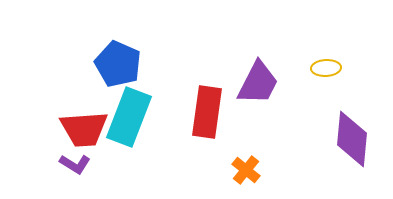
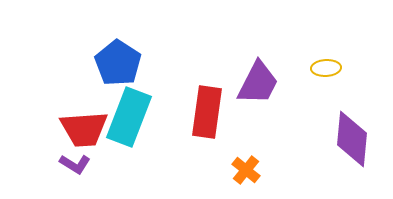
blue pentagon: moved 1 px up; rotated 9 degrees clockwise
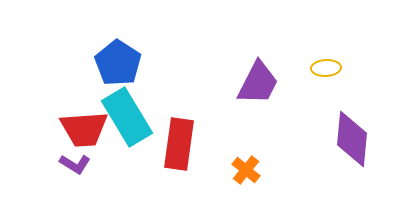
red rectangle: moved 28 px left, 32 px down
cyan rectangle: moved 2 px left; rotated 52 degrees counterclockwise
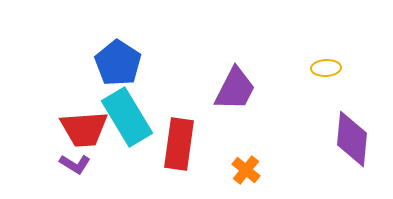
purple trapezoid: moved 23 px left, 6 px down
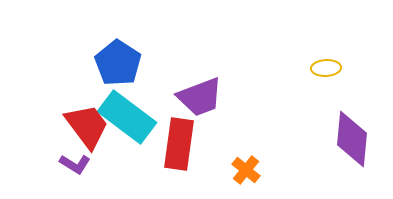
purple trapezoid: moved 35 px left, 8 px down; rotated 42 degrees clockwise
cyan rectangle: rotated 22 degrees counterclockwise
red trapezoid: moved 3 px right, 3 px up; rotated 123 degrees counterclockwise
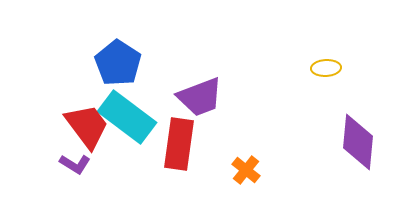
purple diamond: moved 6 px right, 3 px down
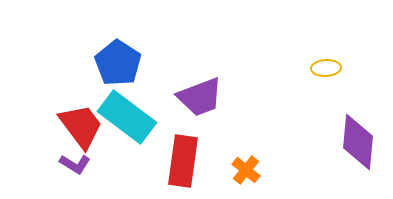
red trapezoid: moved 6 px left
red rectangle: moved 4 px right, 17 px down
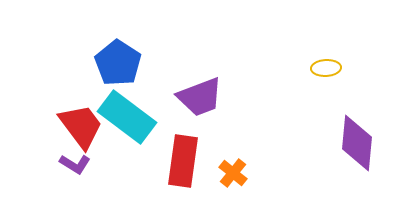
purple diamond: moved 1 px left, 1 px down
orange cross: moved 13 px left, 3 px down
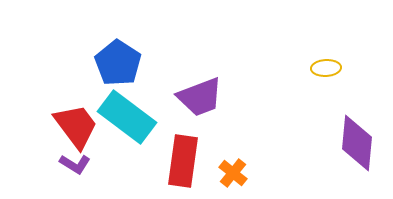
red trapezoid: moved 5 px left
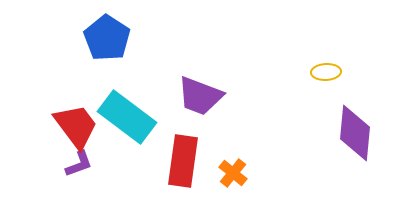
blue pentagon: moved 11 px left, 25 px up
yellow ellipse: moved 4 px down
purple trapezoid: moved 1 px up; rotated 42 degrees clockwise
purple diamond: moved 2 px left, 10 px up
purple L-shape: moved 4 px right; rotated 52 degrees counterclockwise
